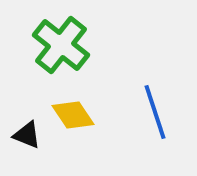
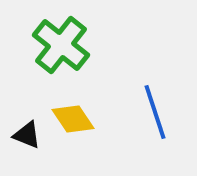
yellow diamond: moved 4 px down
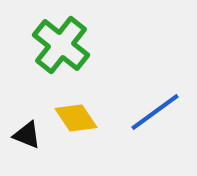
blue line: rotated 72 degrees clockwise
yellow diamond: moved 3 px right, 1 px up
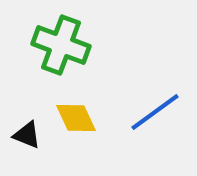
green cross: rotated 18 degrees counterclockwise
yellow diamond: rotated 9 degrees clockwise
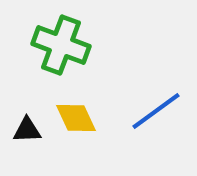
blue line: moved 1 px right, 1 px up
black triangle: moved 5 px up; rotated 24 degrees counterclockwise
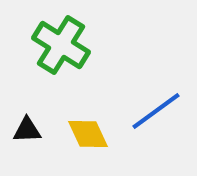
green cross: rotated 12 degrees clockwise
yellow diamond: moved 12 px right, 16 px down
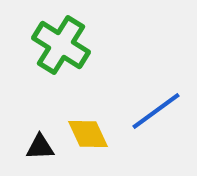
black triangle: moved 13 px right, 17 px down
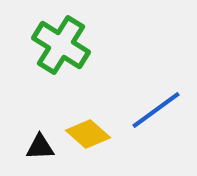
blue line: moved 1 px up
yellow diamond: rotated 24 degrees counterclockwise
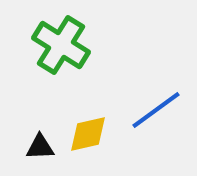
yellow diamond: rotated 54 degrees counterclockwise
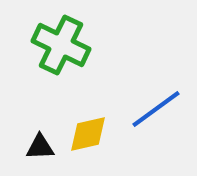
green cross: rotated 6 degrees counterclockwise
blue line: moved 1 px up
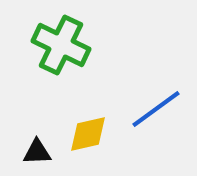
black triangle: moved 3 px left, 5 px down
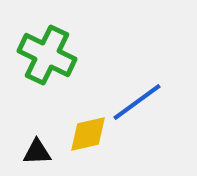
green cross: moved 14 px left, 10 px down
blue line: moved 19 px left, 7 px up
